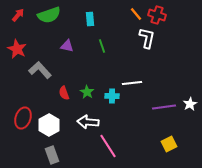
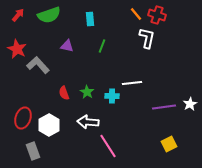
green line: rotated 40 degrees clockwise
gray L-shape: moved 2 px left, 5 px up
gray rectangle: moved 19 px left, 4 px up
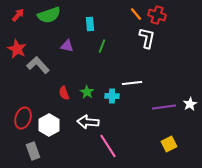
cyan rectangle: moved 5 px down
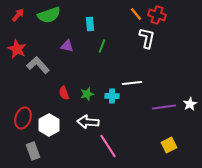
green star: moved 2 px down; rotated 24 degrees clockwise
yellow square: moved 1 px down
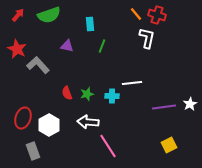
red semicircle: moved 3 px right
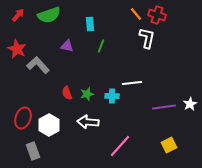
green line: moved 1 px left
pink line: moved 12 px right; rotated 75 degrees clockwise
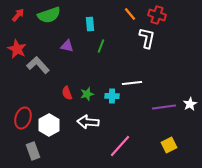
orange line: moved 6 px left
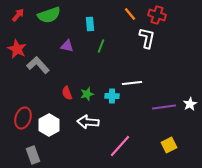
gray rectangle: moved 4 px down
